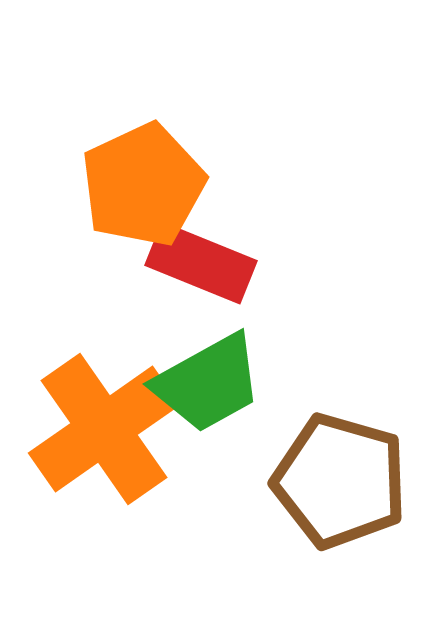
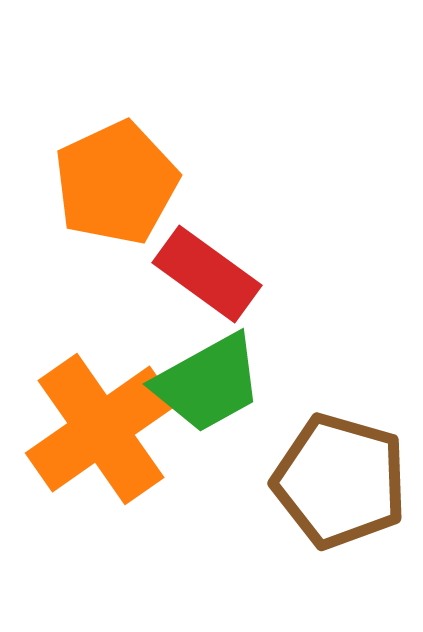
orange pentagon: moved 27 px left, 2 px up
red rectangle: moved 6 px right, 11 px down; rotated 14 degrees clockwise
orange cross: moved 3 px left
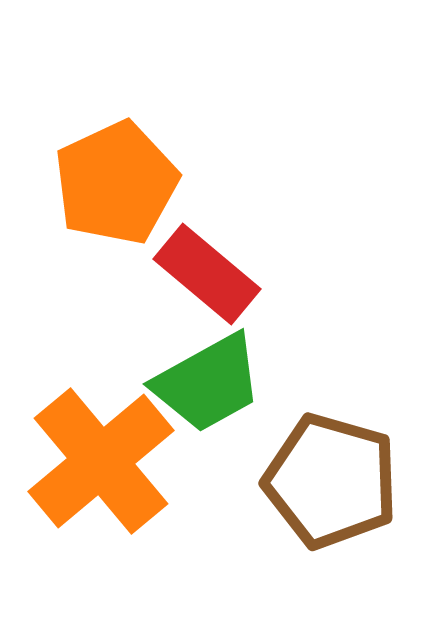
red rectangle: rotated 4 degrees clockwise
orange cross: moved 32 px down; rotated 5 degrees counterclockwise
brown pentagon: moved 9 px left
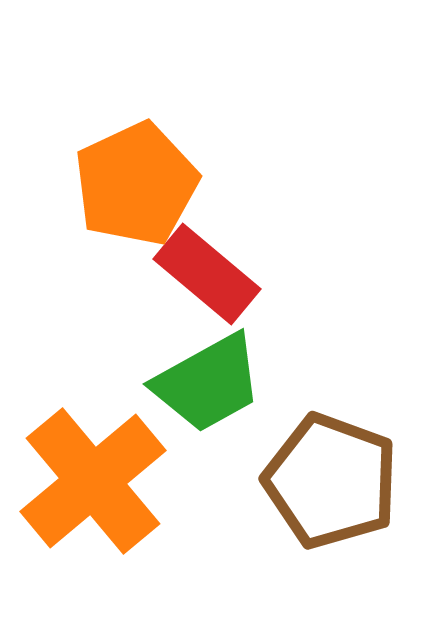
orange pentagon: moved 20 px right, 1 px down
orange cross: moved 8 px left, 20 px down
brown pentagon: rotated 4 degrees clockwise
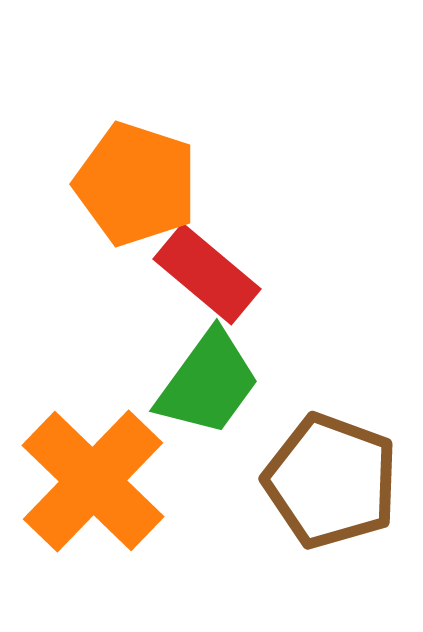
orange pentagon: rotated 29 degrees counterclockwise
green trapezoid: rotated 25 degrees counterclockwise
orange cross: rotated 6 degrees counterclockwise
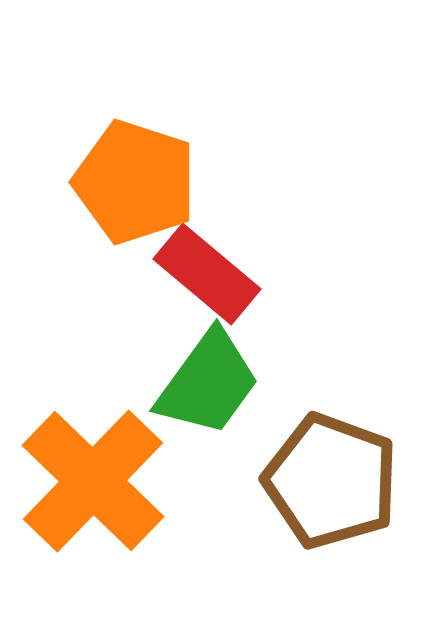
orange pentagon: moved 1 px left, 2 px up
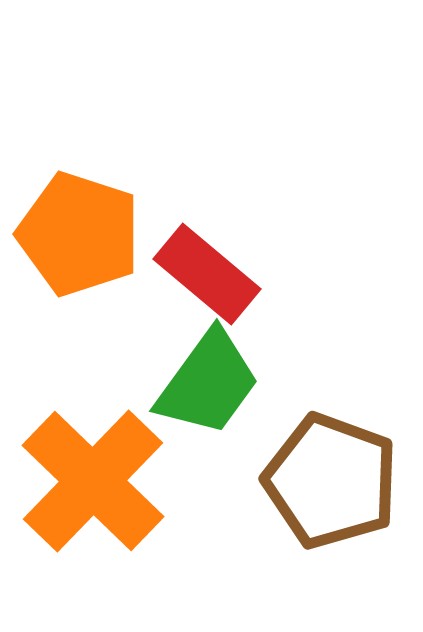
orange pentagon: moved 56 px left, 52 px down
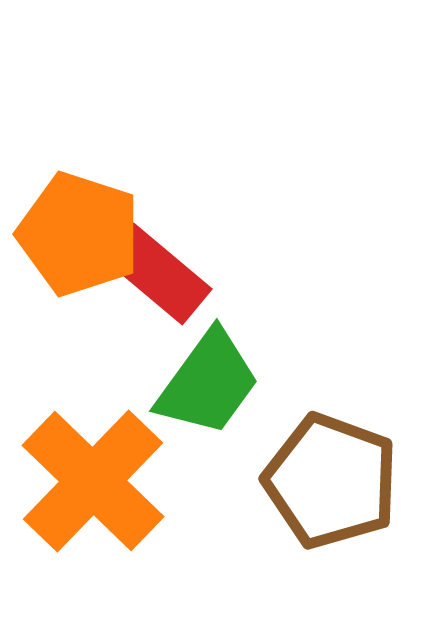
red rectangle: moved 49 px left
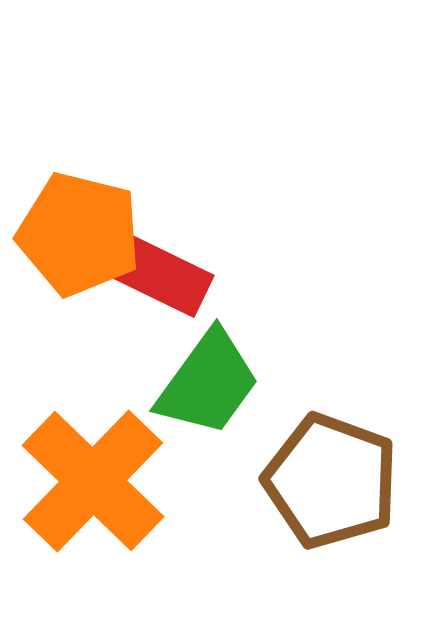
orange pentagon: rotated 4 degrees counterclockwise
red rectangle: rotated 14 degrees counterclockwise
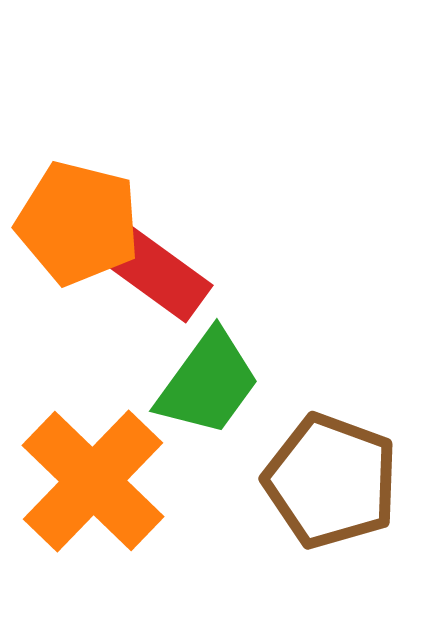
orange pentagon: moved 1 px left, 11 px up
red rectangle: rotated 10 degrees clockwise
